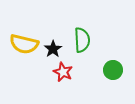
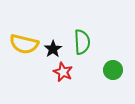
green semicircle: moved 2 px down
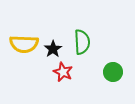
yellow semicircle: rotated 12 degrees counterclockwise
green circle: moved 2 px down
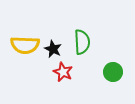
yellow semicircle: moved 1 px right, 1 px down
black star: rotated 12 degrees counterclockwise
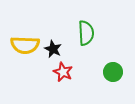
green semicircle: moved 4 px right, 9 px up
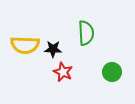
black star: rotated 24 degrees counterclockwise
green circle: moved 1 px left
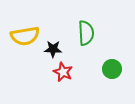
yellow semicircle: moved 9 px up; rotated 12 degrees counterclockwise
green circle: moved 3 px up
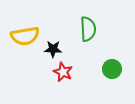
green semicircle: moved 2 px right, 4 px up
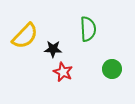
yellow semicircle: rotated 36 degrees counterclockwise
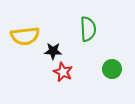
yellow semicircle: rotated 40 degrees clockwise
black star: moved 2 px down
